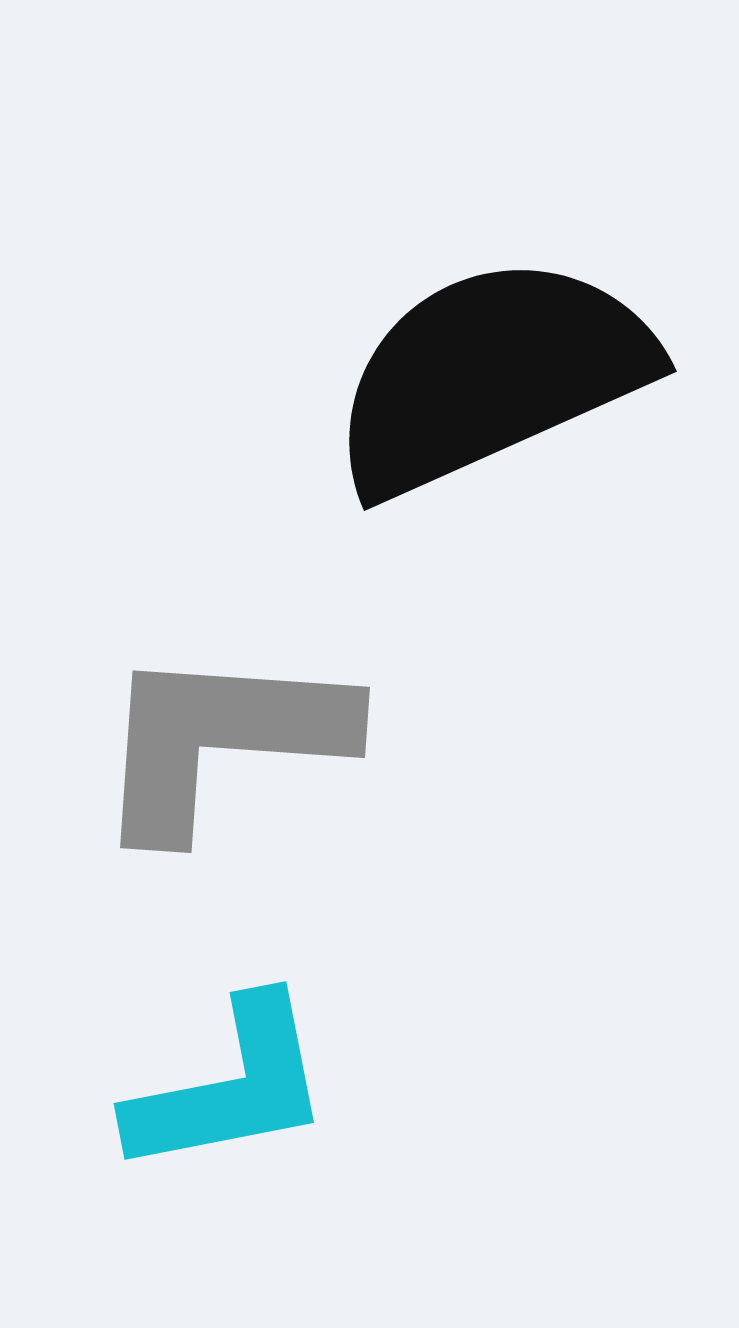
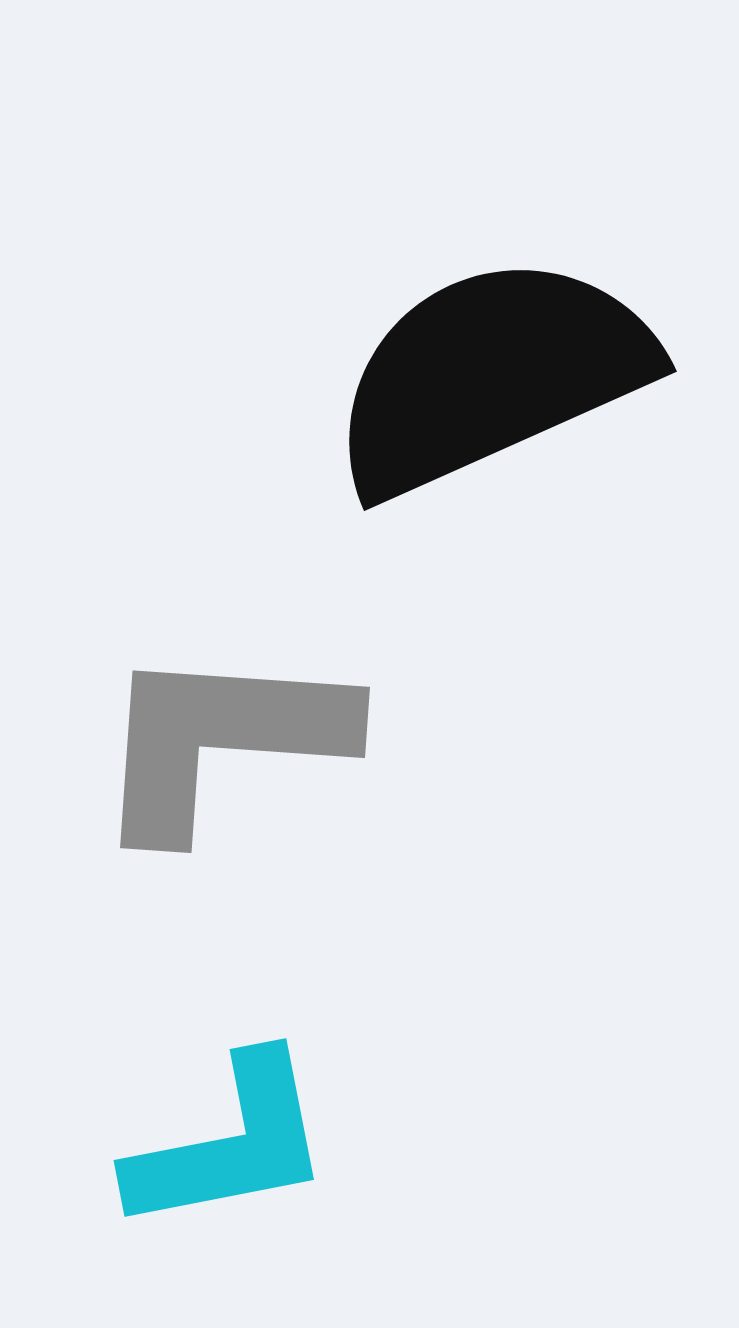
cyan L-shape: moved 57 px down
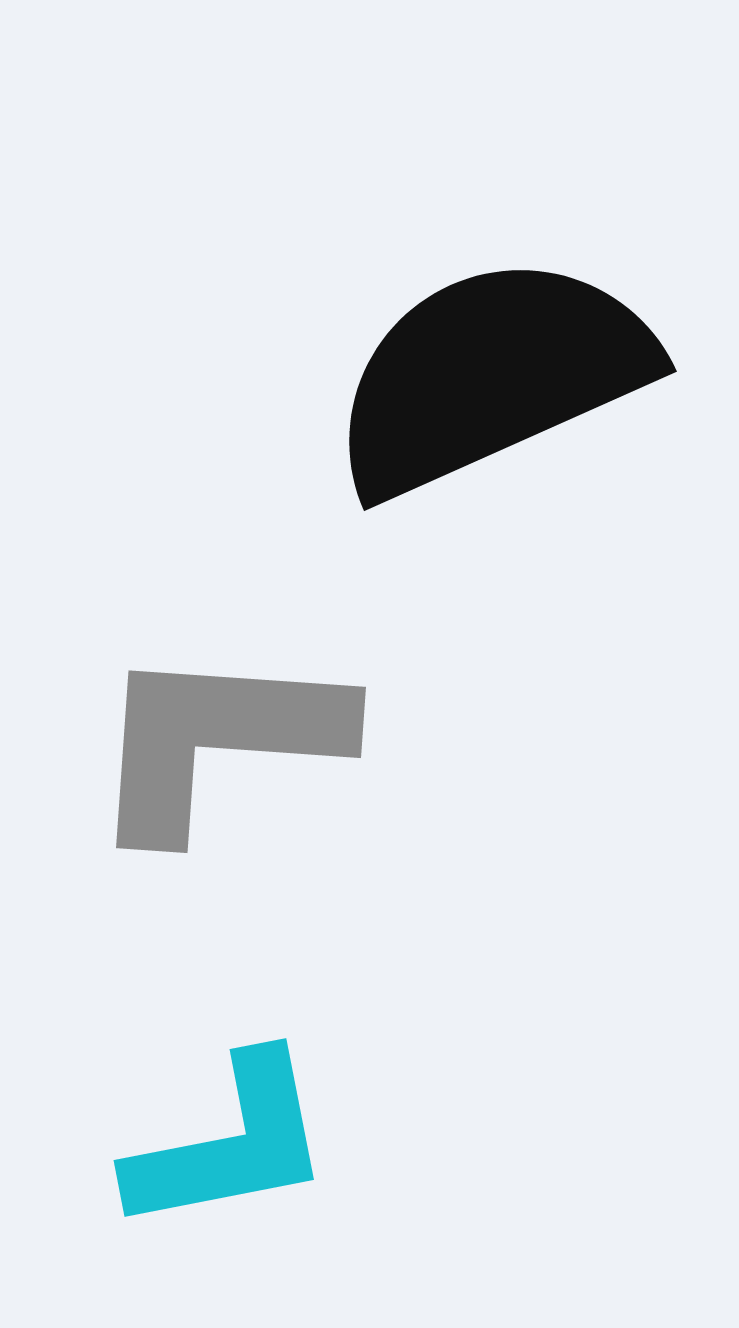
gray L-shape: moved 4 px left
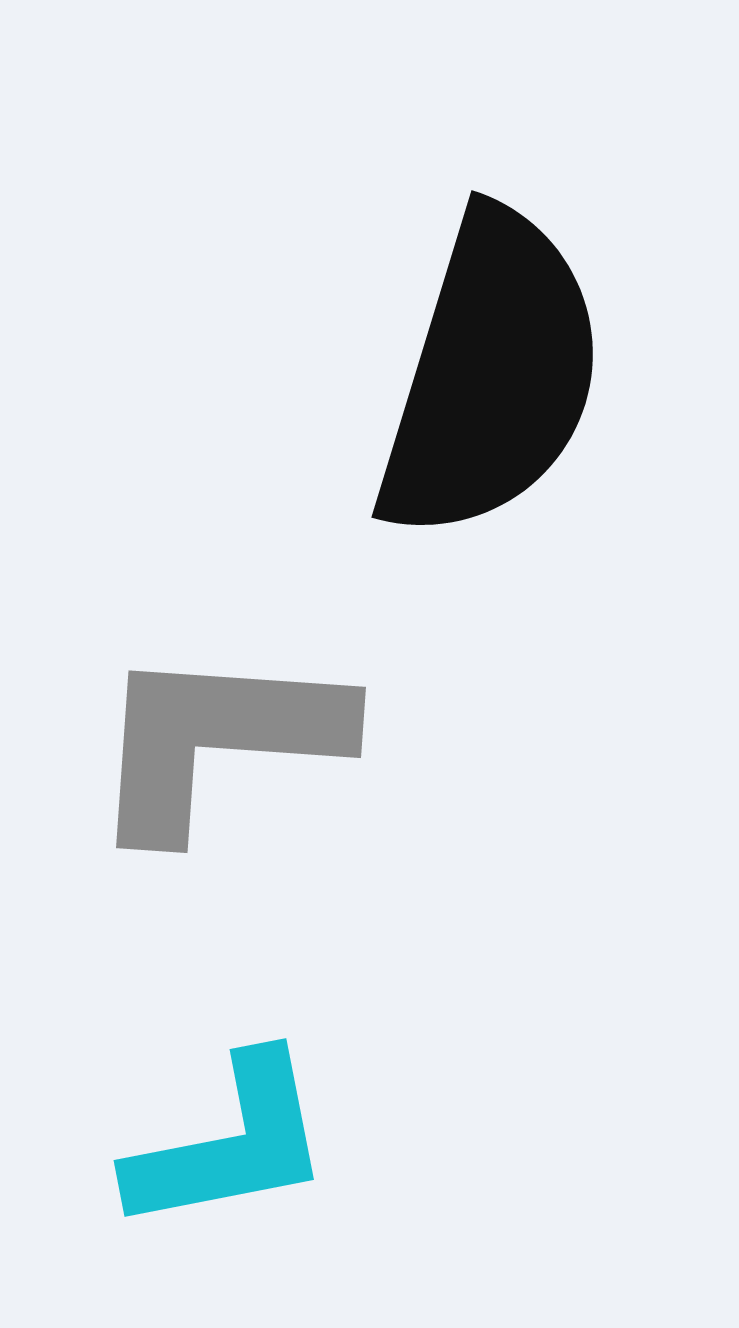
black semicircle: rotated 131 degrees clockwise
